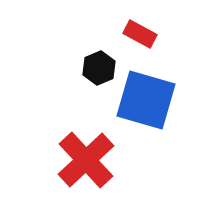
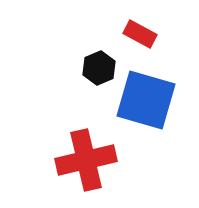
red cross: rotated 30 degrees clockwise
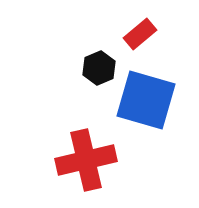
red rectangle: rotated 68 degrees counterclockwise
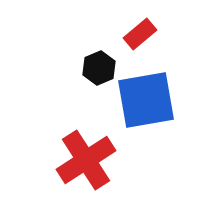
blue square: rotated 26 degrees counterclockwise
red cross: rotated 20 degrees counterclockwise
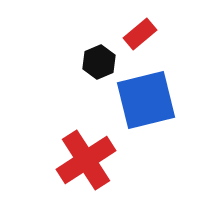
black hexagon: moved 6 px up
blue square: rotated 4 degrees counterclockwise
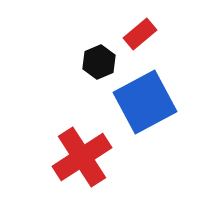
blue square: moved 1 px left, 2 px down; rotated 14 degrees counterclockwise
red cross: moved 4 px left, 3 px up
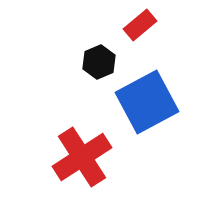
red rectangle: moved 9 px up
blue square: moved 2 px right
